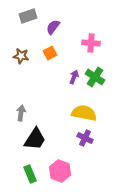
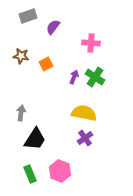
orange square: moved 4 px left, 11 px down
purple cross: rotated 28 degrees clockwise
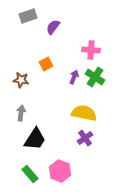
pink cross: moved 7 px down
brown star: moved 24 px down
green rectangle: rotated 18 degrees counterclockwise
